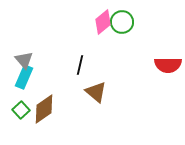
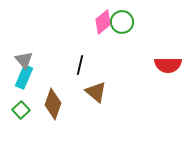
brown diamond: moved 9 px right, 5 px up; rotated 36 degrees counterclockwise
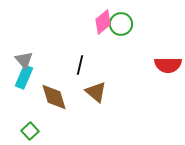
green circle: moved 1 px left, 2 px down
brown diamond: moved 1 px right, 7 px up; rotated 36 degrees counterclockwise
green square: moved 9 px right, 21 px down
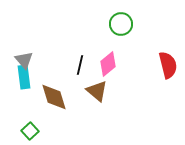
pink diamond: moved 5 px right, 42 px down
red semicircle: rotated 104 degrees counterclockwise
cyan rectangle: rotated 30 degrees counterclockwise
brown triangle: moved 1 px right, 1 px up
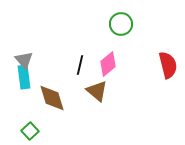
brown diamond: moved 2 px left, 1 px down
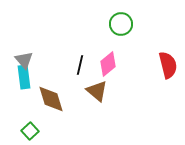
brown diamond: moved 1 px left, 1 px down
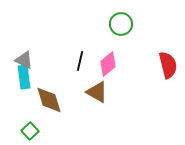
gray triangle: rotated 24 degrees counterclockwise
black line: moved 4 px up
brown triangle: moved 1 px down; rotated 10 degrees counterclockwise
brown diamond: moved 2 px left, 1 px down
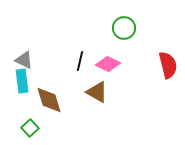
green circle: moved 3 px right, 4 px down
pink diamond: rotated 65 degrees clockwise
cyan rectangle: moved 2 px left, 4 px down
green square: moved 3 px up
